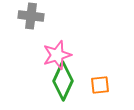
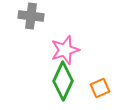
pink star: moved 8 px right, 5 px up
orange square: moved 3 px down; rotated 18 degrees counterclockwise
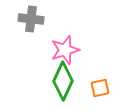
gray cross: moved 3 px down
orange square: rotated 12 degrees clockwise
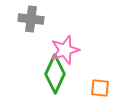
green diamond: moved 8 px left, 7 px up
orange square: rotated 18 degrees clockwise
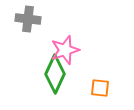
gray cross: moved 3 px left
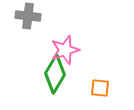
gray cross: moved 3 px up
green diamond: rotated 6 degrees clockwise
